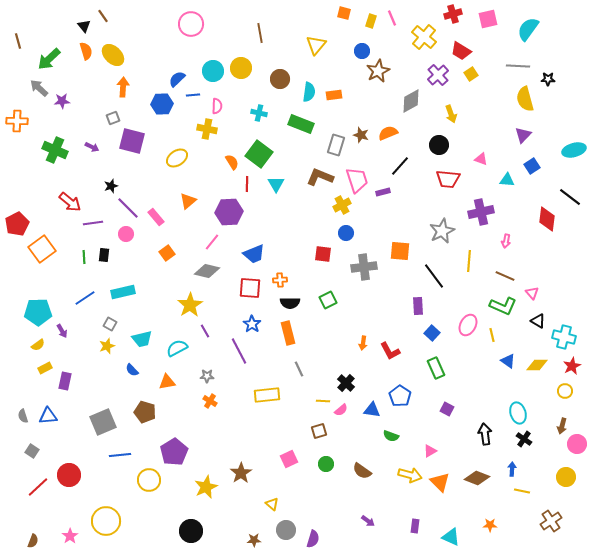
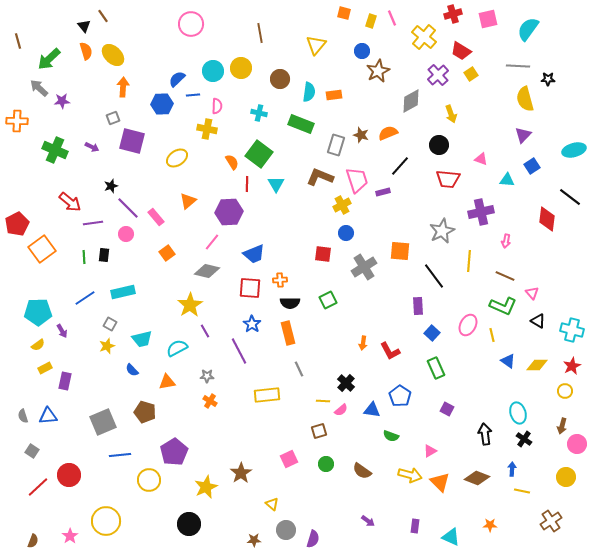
gray cross at (364, 267): rotated 25 degrees counterclockwise
cyan cross at (564, 337): moved 8 px right, 7 px up
black circle at (191, 531): moved 2 px left, 7 px up
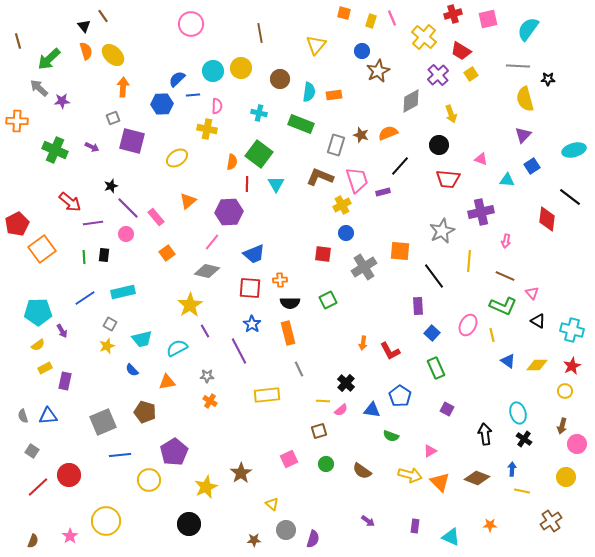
orange semicircle at (232, 162): rotated 42 degrees clockwise
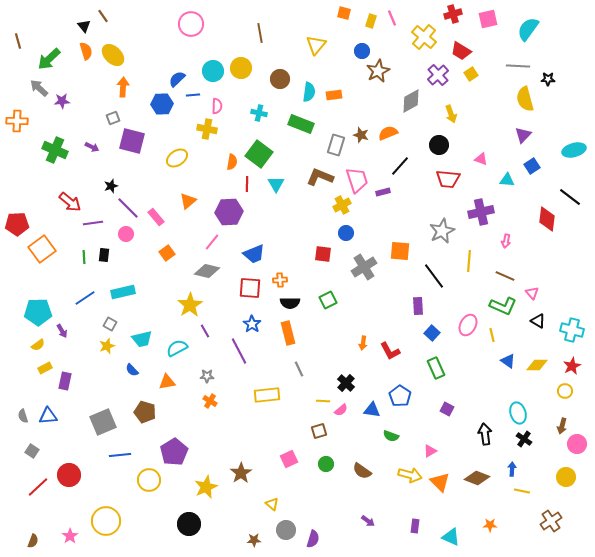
red pentagon at (17, 224): rotated 25 degrees clockwise
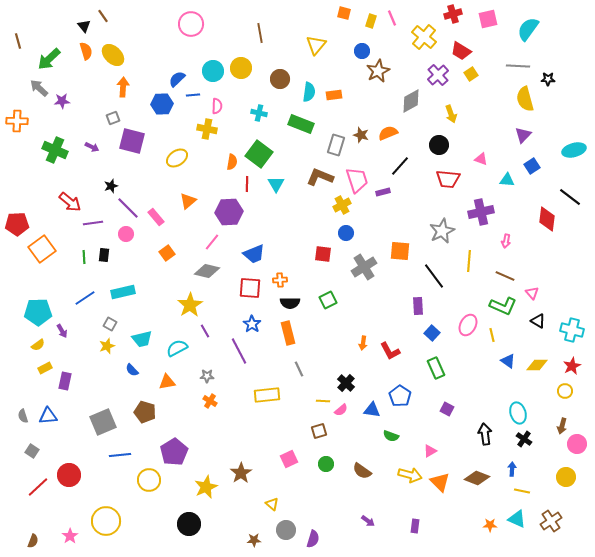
cyan triangle at (451, 537): moved 66 px right, 18 px up
